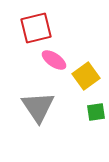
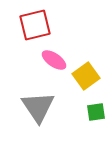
red square: moved 1 px left, 3 px up
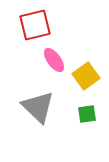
pink ellipse: rotated 20 degrees clockwise
gray triangle: rotated 12 degrees counterclockwise
green square: moved 9 px left, 2 px down
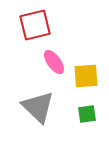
pink ellipse: moved 2 px down
yellow square: rotated 32 degrees clockwise
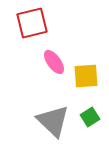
red square: moved 3 px left, 2 px up
gray triangle: moved 15 px right, 14 px down
green square: moved 3 px right, 3 px down; rotated 24 degrees counterclockwise
